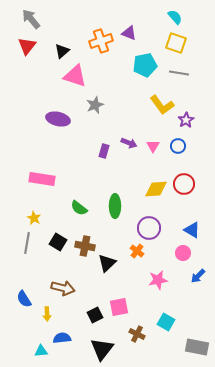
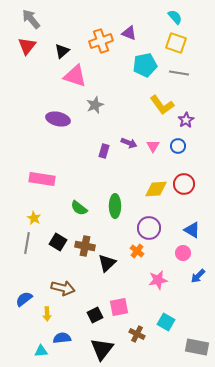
blue semicircle at (24, 299): rotated 84 degrees clockwise
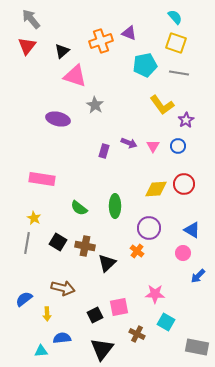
gray star at (95, 105): rotated 18 degrees counterclockwise
pink star at (158, 280): moved 3 px left, 14 px down; rotated 12 degrees clockwise
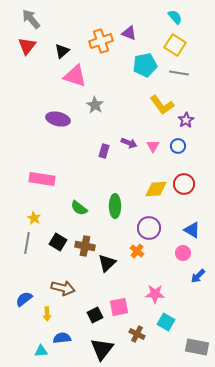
yellow square at (176, 43): moved 1 px left, 2 px down; rotated 15 degrees clockwise
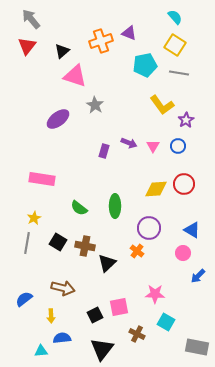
purple ellipse at (58, 119): rotated 50 degrees counterclockwise
yellow star at (34, 218): rotated 16 degrees clockwise
yellow arrow at (47, 314): moved 4 px right, 2 px down
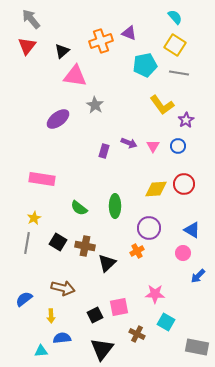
pink triangle at (75, 76): rotated 10 degrees counterclockwise
orange cross at (137, 251): rotated 24 degrees clockwise
